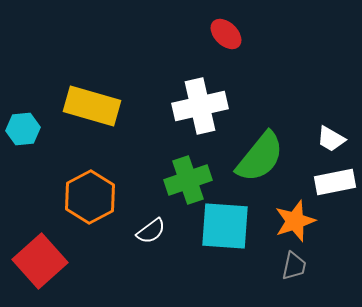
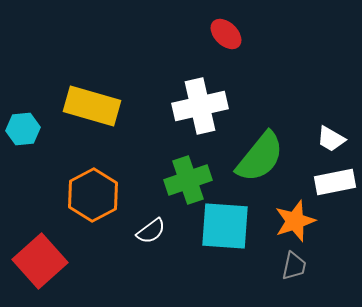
orange hexagon: moved 3 px right, 2 px up
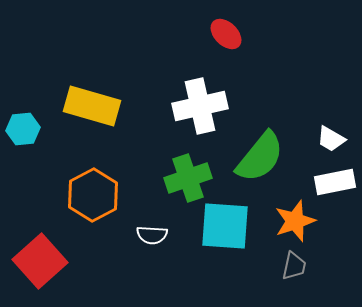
green cross: moved 2 px up
white semicircle: moved 1 px right, 4 px down; rotated 40 degrees clockwise
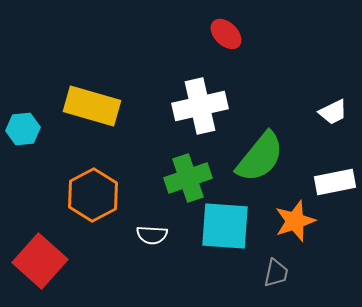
white trapezoid: moved 2 px right, 27 px up; rotated 56 degrees counterclockwise
red square: rotated 6 degrees counterclockwise
gray trapezoid: moved 18 px left, 7 px down
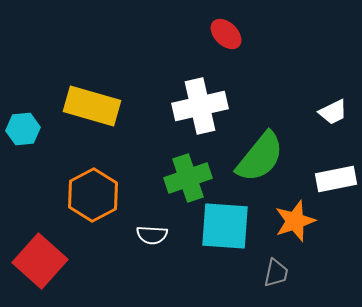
white rectangle: moved 1 px right, 3 px up
